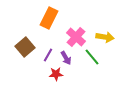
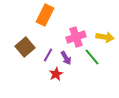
orange rectangle: moved 4 px left, 3 px up
pink cross: rotated 30 degrees clockwise
red star: rotated 24 degrees counterclockwise
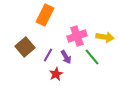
pink cross: moved 1 px right, 1 px up
purple arrow: moved 1 px up
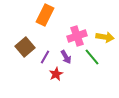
purple line: moved 3 px left, 2 px down
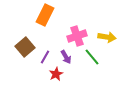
yellow arrow: moved 2 px right
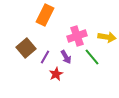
brown square: moved 1 px right, 1 px down
